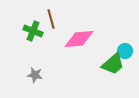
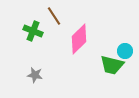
brown line: moved 3 px right, 3 px up; rotated 18 degrees counterclockwise
pink diamond: rotated 40 degrees counterclockwise
green trapezoid: moved 1 px left, 1 px down; rotated 55 degrees clockwise
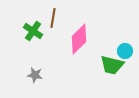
brown line: moved 1 px left, 2 px down; rotated 42 degrees clockwise
green cross: rotated 12 degrees clockwise
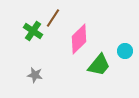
brown line: rotated 24 degrees clockwise
green trapezoid: moved 13 px left; rotated 65 degrees counterclockwise
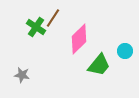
green cross: moved 3 px right, 4 px up
gray star: moved 13 px left
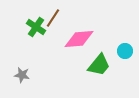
pink diamond: rotated 40 degrees clockwise
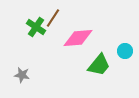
pink diamond: moved 1 px left, 1 px up
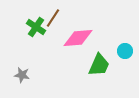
green trapezoid: rotated 15 degrees counterclockwise
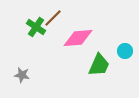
brown line: rotated 12 degrees clockwise
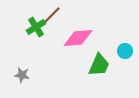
brown line: moved 1 px left, 3 px up
green cross: rotated 24 degrees clockwise
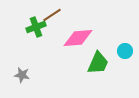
brown line: rotated 12 degrees clockwise
green cross: rotated 12 degrees clockwise
green trapezoid: moved 1 px left, 2 px up
